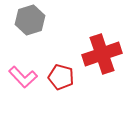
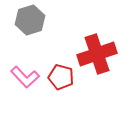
red cross: moved 5 px left
pink L-shape: moved 2 px right
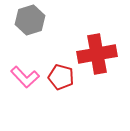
red cross: rotated 9 degrees clockwise
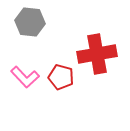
gray hexagon: moved 2 px down; rotated 24 degrees clockwise
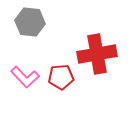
red pentagon: rotated 20 degrees counterclockwise
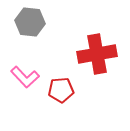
red pentagon: moved 13 px down
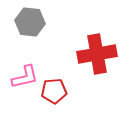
pink L-shape: rotated 60 degrees counterclockwise
red pentagon: moved 7 px left, 1 px down
